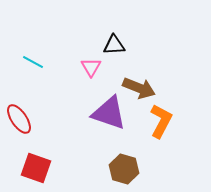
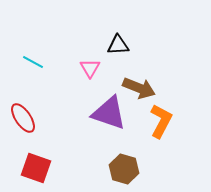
black triangle: moved 4 px right
pink triangle: moved 1 px left, 1 px down
red ellipse: moved 4 px right, 1 px up
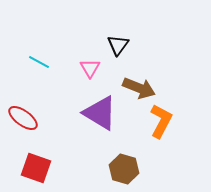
black triangle: rotated 50 degrees counterclockwise
cyan line: moved 6 px right
purple triangle: moved 9 px left; rotated 12 degrees clockwise
red ellipse: rotated 20 degrees counterclockwise
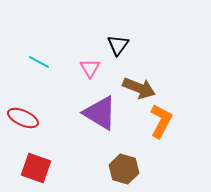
red ellipse: rotated 12 degrees counterclockwise
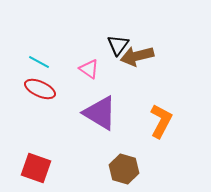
pink triangle: moved 1 px left, 1 px down; rotated 25 degrees counterclockwise
brown arrow: moved 2 px left, 32 px up; rotated 144 degrees clockwise
red ellipse: moved 17 px right, 29 px up
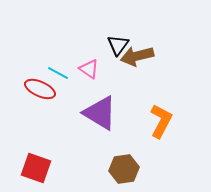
cyan line: moved 19 px right, 11 px down
brown hexagon: rotated 24 degrees counterclockwise
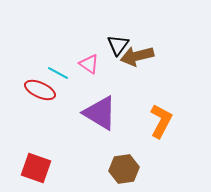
pink triangle: moved 5 px up
red ellipse: moved 1 px down
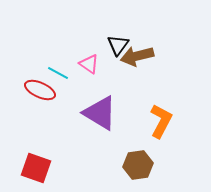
brown hexagon: moved 14 px right, 4 px up
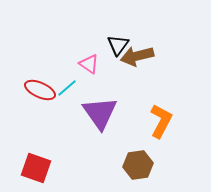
cyan line: moved 9 px right, 15 px down; rotated 70 degrees counterclockwise
purple triangle: rotated 24 degrees clockwise
